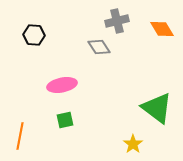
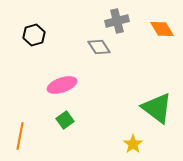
black hexagon: rotated 20 degrees counterclockwise
pink ellipse: rotated 8 degrees counterclockwise
green square: rotated 24 degrees counterclockwise
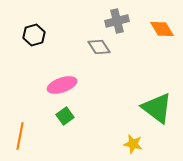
green square: moved 4 px up
yellow star: rotated 24 degrees counterclockwise
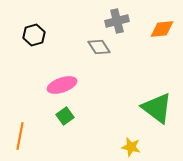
orange diamond: rotated 65 degrees counterclockwise
yellow star: moved 2 px left, 3 px down
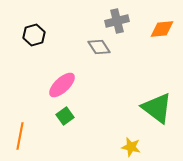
pink ellipse: rotated 24 degrees counterclockwise
